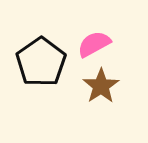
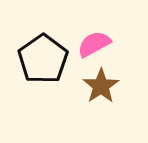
black pentagon: moved 2 px right, 3 px up
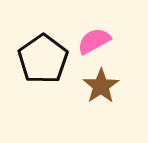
pink semicircle: moved 3 px up
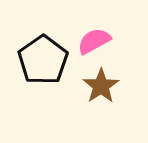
black pentagon: moved 1 px down
